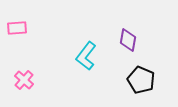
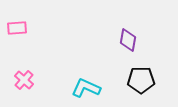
cyan L-shape: moved 32 px down; rotated 76 degrees clockwise
black pentagon: rotated 24 degrees counterclockwise
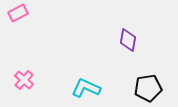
pink rectangle: moved 1 px right, 15 px up; rotated 24 degrees counterclockwise
black pentagon: moved 7 px right, 8 px down; rotated 8 degrees counterclockwise
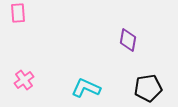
pink rectangle: rotated 66 degrees counterclockwise
pink cross: rotated 12 degrees clockwise
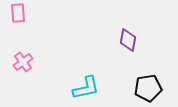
pink cross: moved 1 px left, 18 px up
cyan L-shape: rotated 144 degrees clockwise
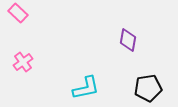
pink rectangle: rotated 42 degrees counterclockwise
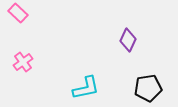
purple diamond: rotated 15 degrees clockwise
